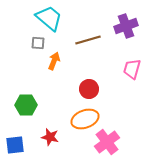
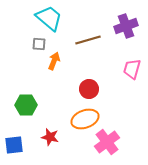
gray square: moved 1 px right, 1 px down
blue square: moved 1 px left
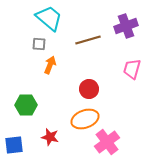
orange arrow: moved 4 px left, 4 px down
